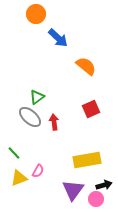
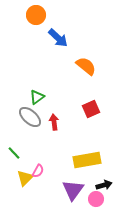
orange circle: moved 1 px down
yellow triangle: moved 6 px right; rotated 24 degrees counterclockwise
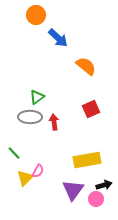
gray ellipse: rotated 40 degrees counterclockwise
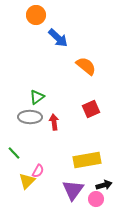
yellow triangle: moved 2 px right, 3 px down
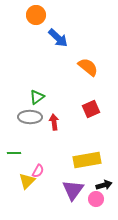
orange semicircle: moved 2 px right, 1 px down
green line: rotated 48 degrees counterclockwise
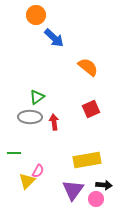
blue arrow: moved 4 px left
black arrow: rotated 21 degrees clockwise
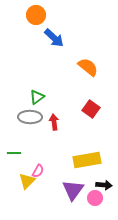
red square: rotated 30 degrees counterclockwise
pink circle: moved 1 px left, 1 px up
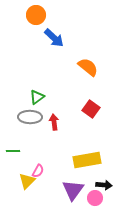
green line: moved 1 px left, 2 px up
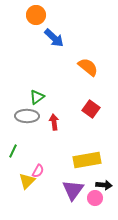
gray ellipse: moved 3 px left, 1 px up
green line: rotated 64 degrees counterclockwise
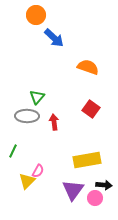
orange semicircle: rotated 20 degrees counterclockwise
green triangle: rotated 14 degrees counterclockwise
